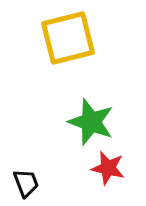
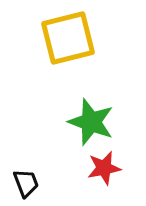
red star: moved 4 px left; rotated 24 degrees counterclockwise
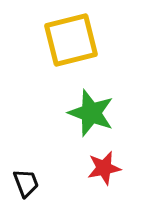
yellow square: moved 3 px right, 2 px down
green star: moved 9 px up
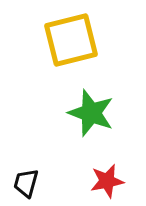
red star: moved 3 px right, 13 px down
black trapezoid: rotated 144 degrees counterclockwise
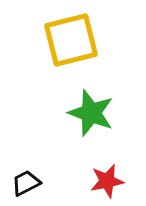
black trapezoid: rotated 48 degrees clockwise
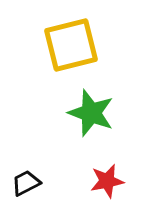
yellow square: moved 5 px down
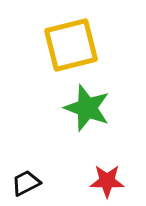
green star: moved 4 px left, 5 px up
red star: rotated 12 degrees clockwise
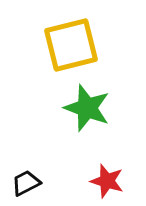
red star: rotated 16 degrees clockwise
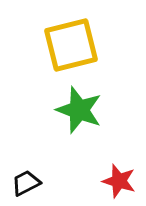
green star: moved 8 px left, 2 px down
red star: moved 12 px right
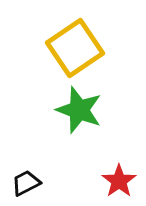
yellow square: moved 4 px right, 3 px down; rotated 20 degrees counterclockwise
red star: rotated 20 degrees clockwise
